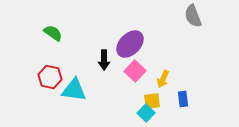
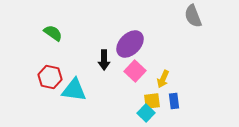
blue rectangle: moved 9 px left, 2 px down
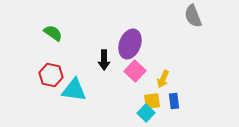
purple ellipse: rotated 24 degrees counterclockwise
red hexagon: moved 1 px right, 2 px up
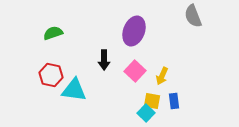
green semicircle: rotated 54 degrees counterclockwise
purple ellipse: moved 4 px right, 13 px up
yellow arrow: moved 1 px left, 3 px up
yellow square: rotated 18 degrees clockwise
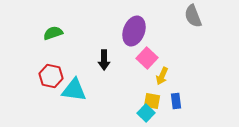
pink square: moved 12 px right, 13 px up
red hexagon: moved 1 px down
blue rectangle: moved 2 px right
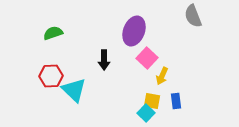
red hexagon: rotated 15 degrees counterclockwise
cyan triangle: rotated 36 degrees clockwise
